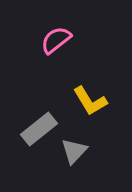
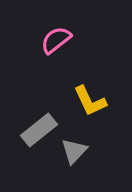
yellow L-shape: rotated 6 degrees clockwise
gray rectangle: moved 1 px down
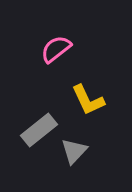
pink semicircle: moved 9 px down
yellow L-shape: moved 2 px left, 1 px up
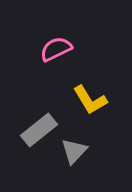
pink semicircle: rotated 12 degrees clockwise
yellow L-shape: moved 2 px right; rotated 6 degrees counterclockwise
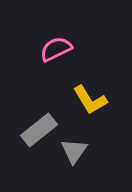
gray triangle: rotated 8 degrees counterclockwise
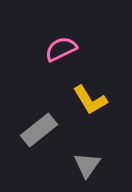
pink semicircle: moved 5 px right
gray triangle: moved 13 px right, 14 px down
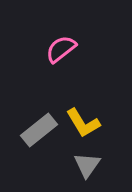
pink semicircle: rotated 12 degrees counterclockwise
yellow L-shape: moved 7 px left, 23 px down
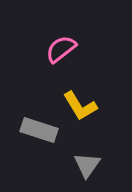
yellow L-shape: moved 3 px left, 17 px up
gray rectangle: rotated 57 degrees clockwise
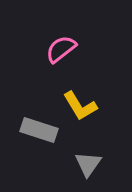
gray triangle: moved 1 px right, 1 px up
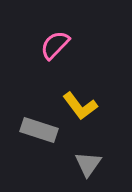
pink semicircle: moved 6 px left, 4 px up; rotated 8 degrees counterclockwise
yellow L-shape: rotated 6 degrees counterclockwise
